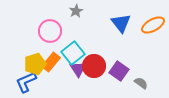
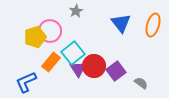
orange ellipse: rotated 45 degrees counterclockwise
yellow pentagon: moved 27 px up
purple square: moved 3 px left; rotated 18 degrees clockwise
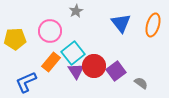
yellow pentagon: moved 20 px left, 2 px down; rotated 15 degrees clockwise
purple triangle: moved 2 px left, 2 px down
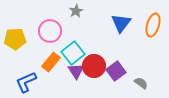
blue triangle: rotated 15 degrees clockwise
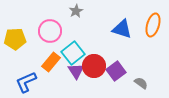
blue triangle: moved 1 px right, 6 px down; rotated 50 degrees counterclockwise
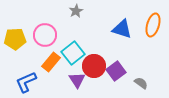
pink circle: moved 5 px left, 4 px down
purple triangle: moved 1 px right, 9 px down
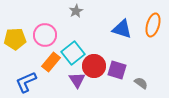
purple square: moved 1 px right, 1 px up; rotated 36 degrees counterclockwise
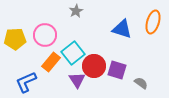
orange ellipse: moved 3 px up
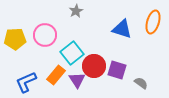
cyan square: moved 1 px left
orange rectangle: moved 5 px right, 13 px down
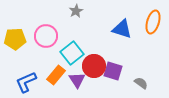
pink circle: moved 1 px right, 1 px down
purple square: moved 4 px left, 1 px down
